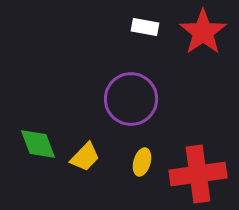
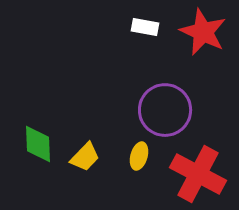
red star: rotated 12 degrees counterclockwise
purple circle: moved 34 px right, 11 px down
green diamond: rotated 18 degrees clockwise
yellow ellipse: moved 3 px left, 6 px up
red cross: rotated 36 degrees clockwise
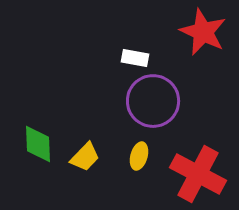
white rectangle: moved 10 px left, 31 px down
purple circle: moved 12 px left, 9 px up
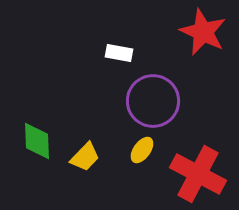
white rectangle: moved 16 px left, 5 px up
green diamond: moved 1 px left, 3 px up
yellow ellipse: moved 3 px right, 6 px up; rotated 20 degrees clockwise
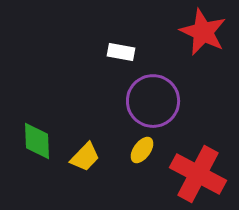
white rectangle: moved 2 px right, 1 px up
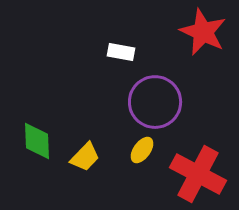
purple circle: moved 2 px right, 1 px down
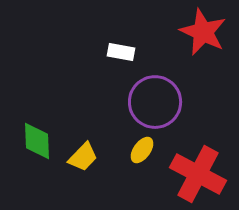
yellow trapezoid: moved 2 px left
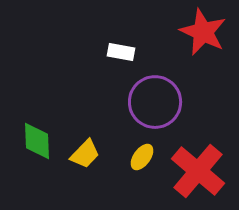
yellow ellipse: moved 7 px down
yellow trapezoid: moved 2 px right, 3 px up
red cross: moved 3 px up; rotated 12 degrees clockwise
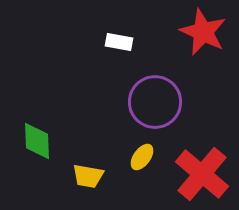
white rectangle: moved 2 px left, 10 px up
yellow trapezoid: moved 3 px right, 22 px down; rotated 56 degrees clockwise
red cross: moved 4 px right, 3 px down
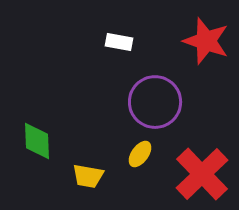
red star: moved 3 px right, 9 px down; rotated 6 degrees counterclockwise
yellow ellipse: moved 2 px left, 3 px up
red cross: rotated 6 degrees clockwise
